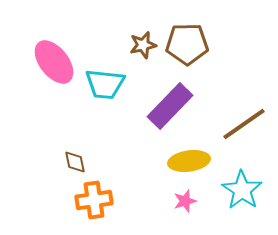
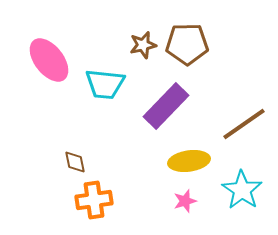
pink ellipse: moved 5 px left, 2 px up
purple rectangle: moved 4 px left
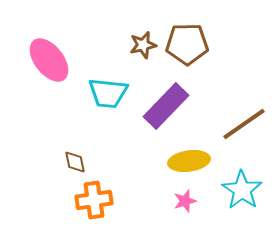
cyan trapezoid: moved 3 px right, 9 px down
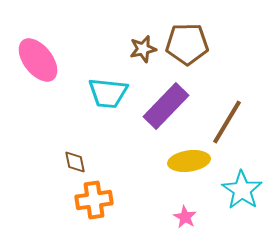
brown star: moved 4 px down
pink ellipse: moved 11 px left
brown line: moved 17 px left, 2 px up; rotated 24 degrees counterclockwise
pink star: moved 16 px down; rotated 25 degrees counterclockwise
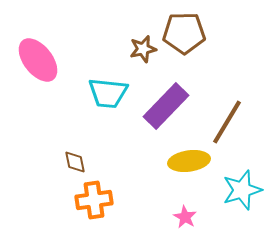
brown pentagon: moved 3 px left, 11 px up
cyan star: rotated 21 degrees clockwise
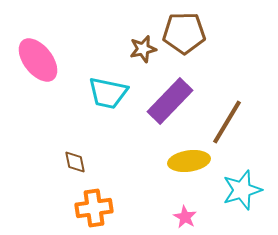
cyan trapezoid: rotated 6 degrees clockwise
purple rectangle: moved 4 px right, 5 px up
orange cross: moved 8 px down
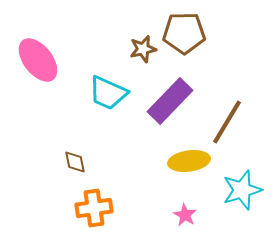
cyan trapezoid: rotated 12 degrees clockwise
pink star: moved 2 px up
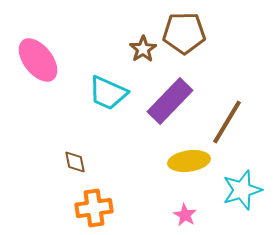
brown star: rotated 20 degrees counterclockwise
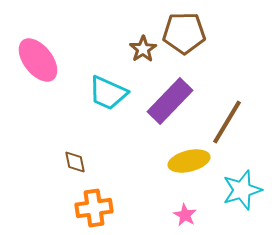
yellow ellipse: rotated 6 degrees counterclockwise
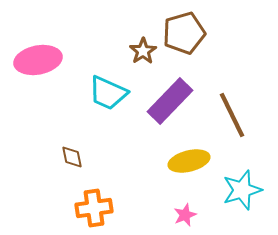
brown pentagon: rotated 15 degrees counterclockwise
brown star: moved 2 px down
pink ellipse: rotated 63 degrees counterclockwise
brown line: moved 5 px right, 7 px up; rotated 57 degrees counterclockwise
brown diamond: moved 3 px left, 5 px up
pink star: rotated 20 degrees clockwise
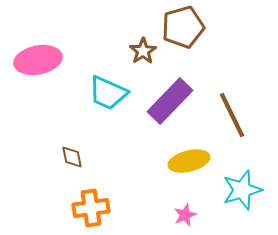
brown pentagon: moved 1 px left, 6 px up
orange cross: moved 3 px left
